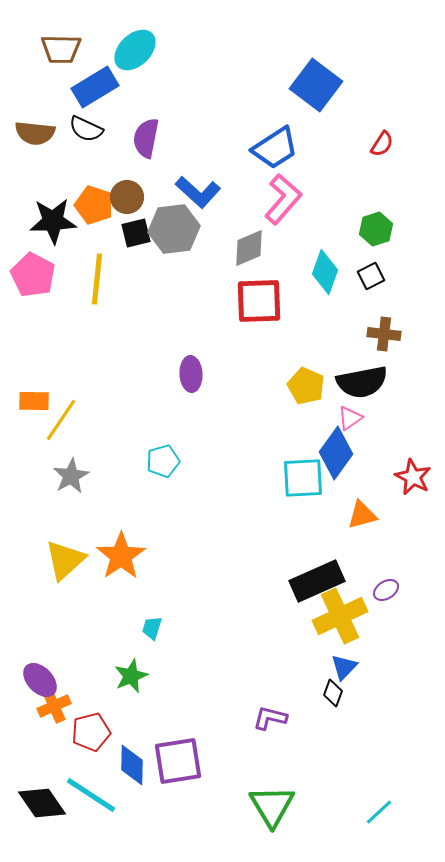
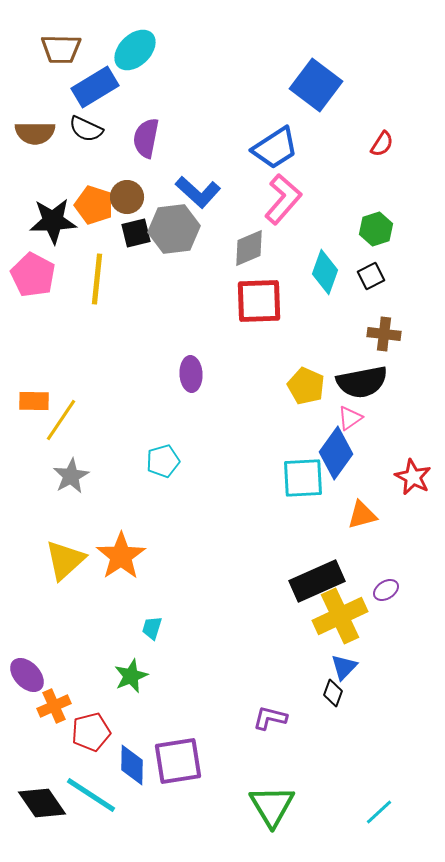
brown semicircle at (35, 133): rotated 6 degrees counterclockwise
purple ellipse at (40, 680): moved 13 px left, 5 px up
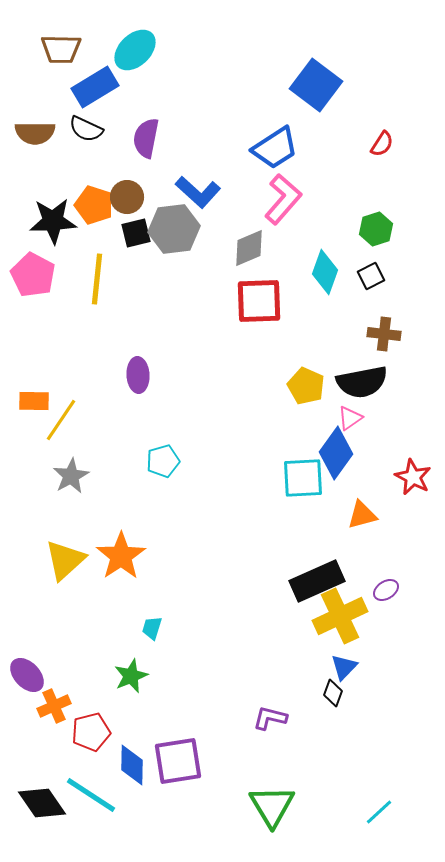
purple ellipse at (191, 374): moved 53 px left, 1 px down
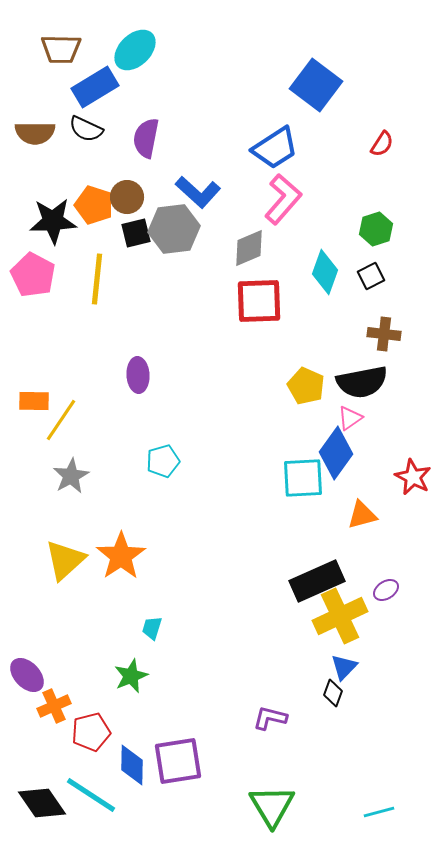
cyan line at (379, 812): rotated 28 degrees clockwise
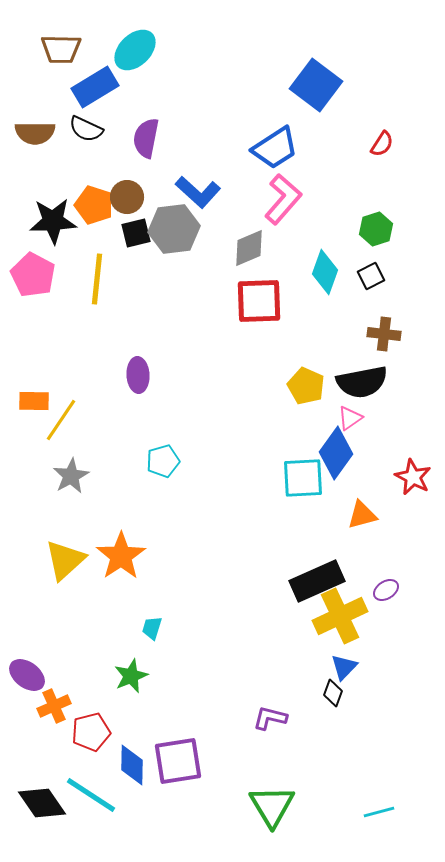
purple ellipse at (27, 675): rotated 9 degrees counterclockwise
